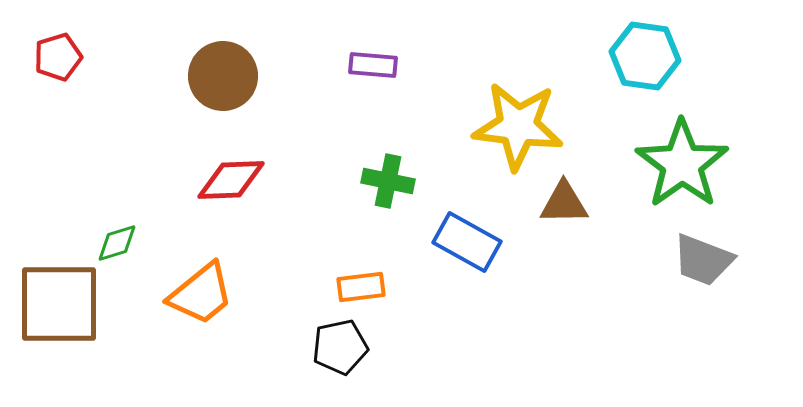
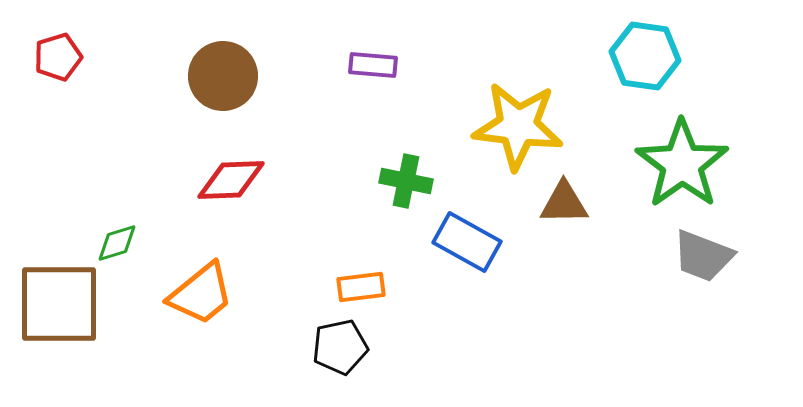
green cross: moved 18 px right
gray trapezoid: moved 4 px up
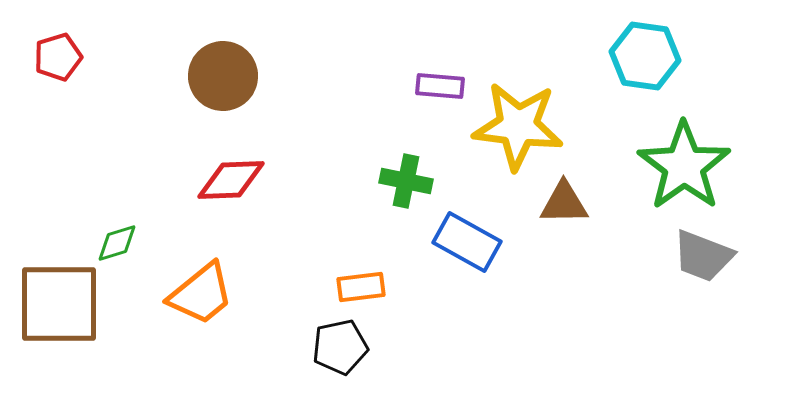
purple rectangle: moved 67 px right, 21 px down
green star: moved 2 px right, 2 px down
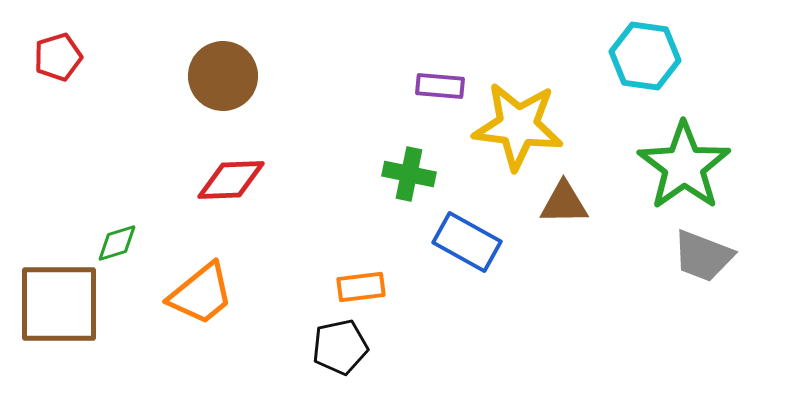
green cross: moved 3 px right, 7 px up
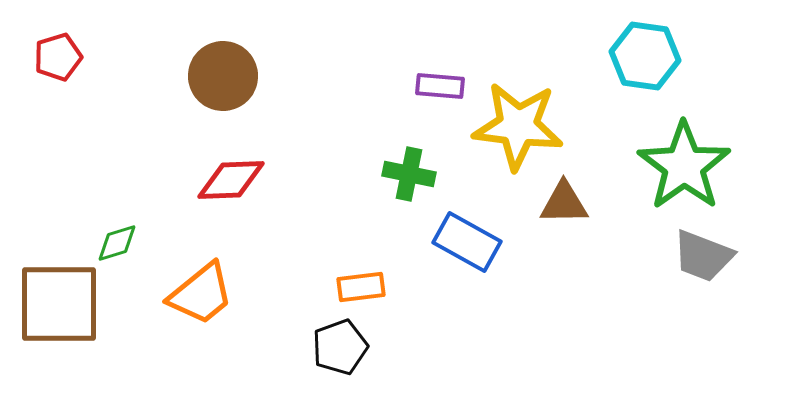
black pentagon: rotated 8 degrees counterclockwise
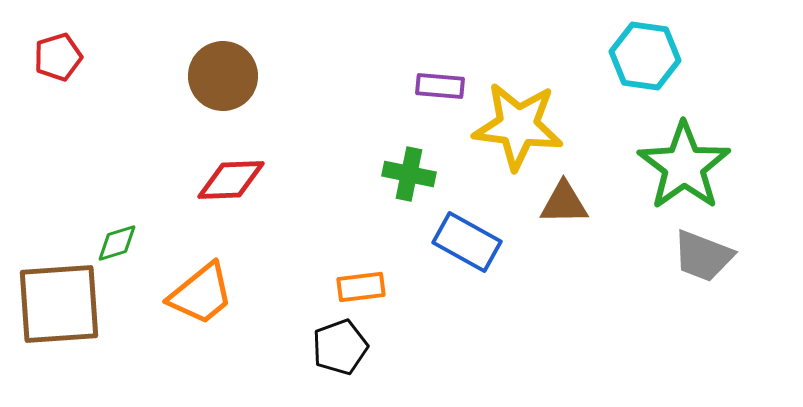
brown square: rotated 4 degrees counterclockwise
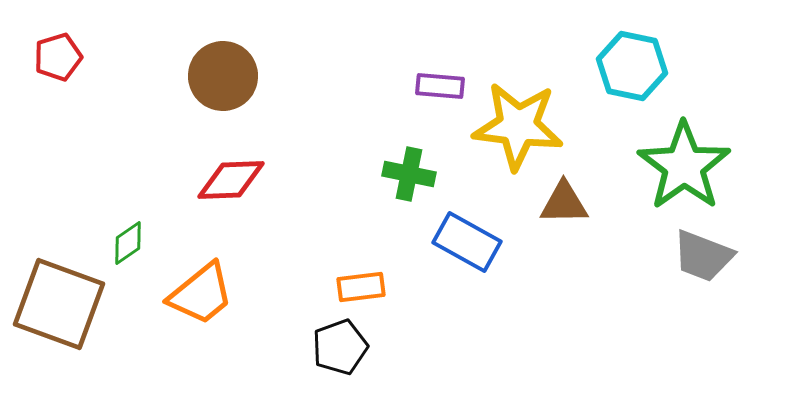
cyan hexagon: moved 13 px left, 10 px down; rotated 4 degrees clockwise
green diamond: moved 11 px right; rotated 18 degrees counterclockwise
brown square: rotated 24 degrees clockwise
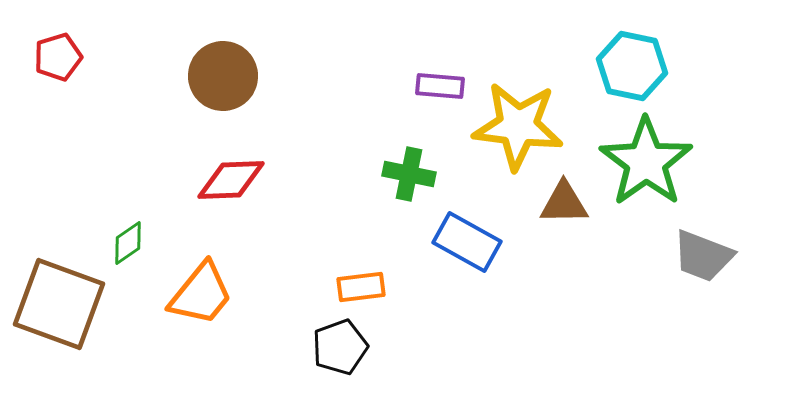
green star: moved 38 px left, 4 px up
orange trapezoid: rotated 12 degrees counterclockwise
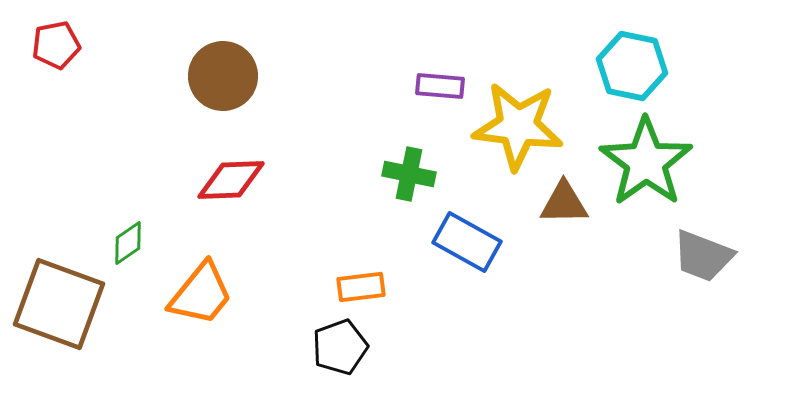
red pentagon: moved 2 px left, 12 px up; rotated 6 degrees clockwise
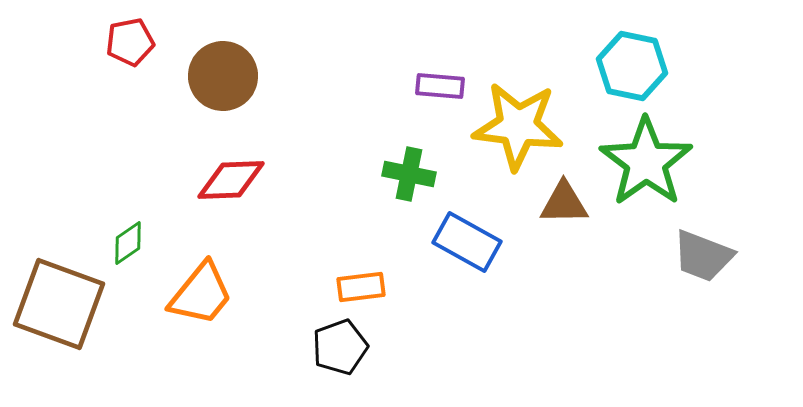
red pentagon: moved 74 px right, 3 px up
